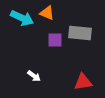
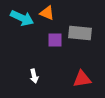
white arrow: rotated 40 degrees clockwise
red triangle: moved 1 px left, 3 px up
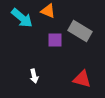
orange triangle: moved 1 px right, 2 px up
cyan arrow: rotated 15 degrees clockwise
gray rectangle: moved 2 px up; rotated 25 degrees clockwise
red triangle: rotated 24 degrees clockwise
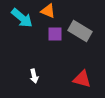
purple square: moved 6 px up
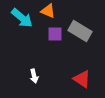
red triangle: rotated 18 degrees clockwise
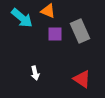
gray rectangle: rotated 35 degrees clockwise
white arrow: moved 1 px right, 3 px up
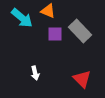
gray rectangle: rotated 20 degrees counterclockwise
red triangle: rotated 12 degrees clockwise
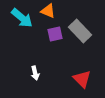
purple square: rotated 14 degrees counterclockwise
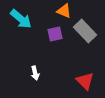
orange triangle: moved 16 px right
cyan arrow: moved 1 px left, 1 px down
gray rectangle: moved 5 px right
red triangle: moved 3 px right, 2 px down
